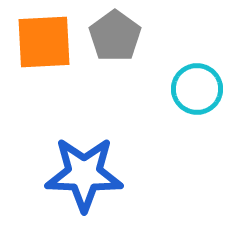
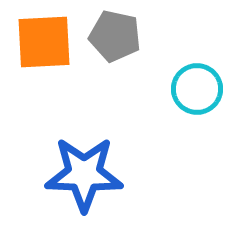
gray pentagon: rotated 24 degrees counterclockwise
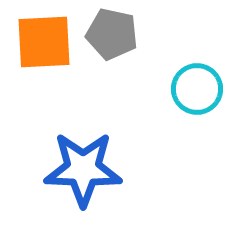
gray pentagon: moved 3 px left, 2 px up
blue star: moved 1 px left, 5 px up
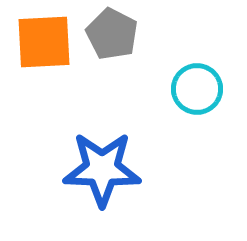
gray pentagon: rotated 15 degrees clockwise
blue star: moved 19 px right
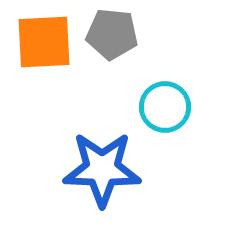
gray pentagon: rotated 21 degrees counterclockwise
cyan circle: moved 32 px left, 18 px down
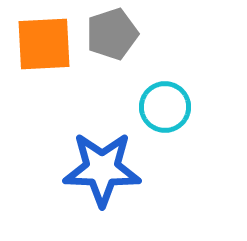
gray pentagon: rotated 24 degrees counterclockwise
orange square: moved 2 px down
